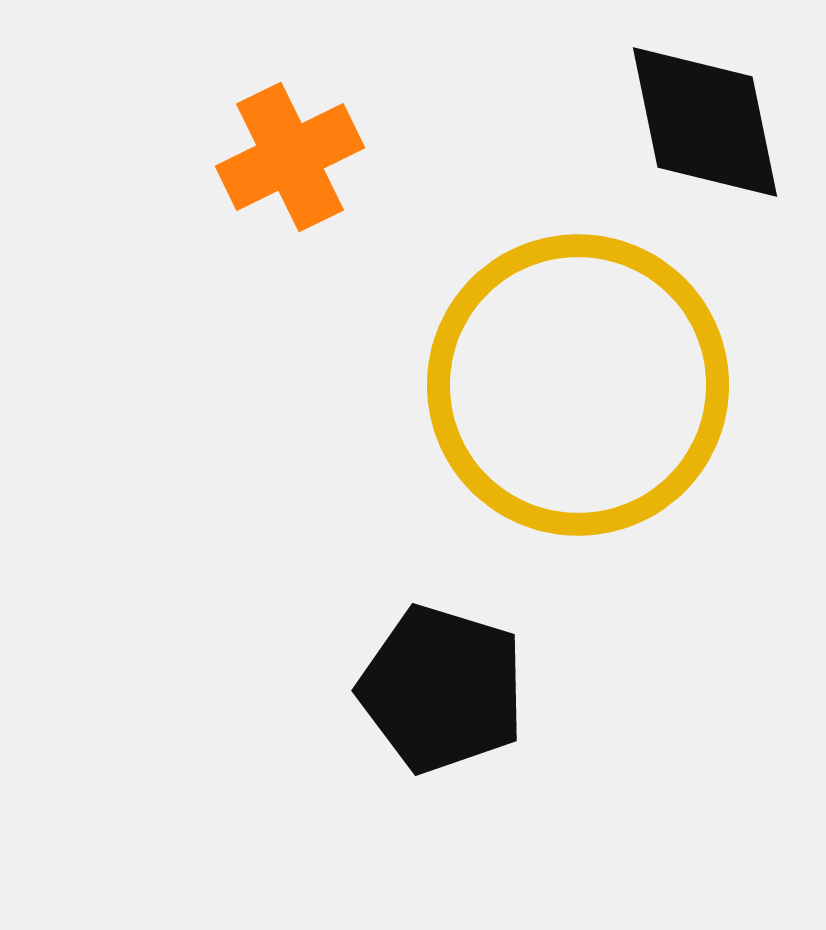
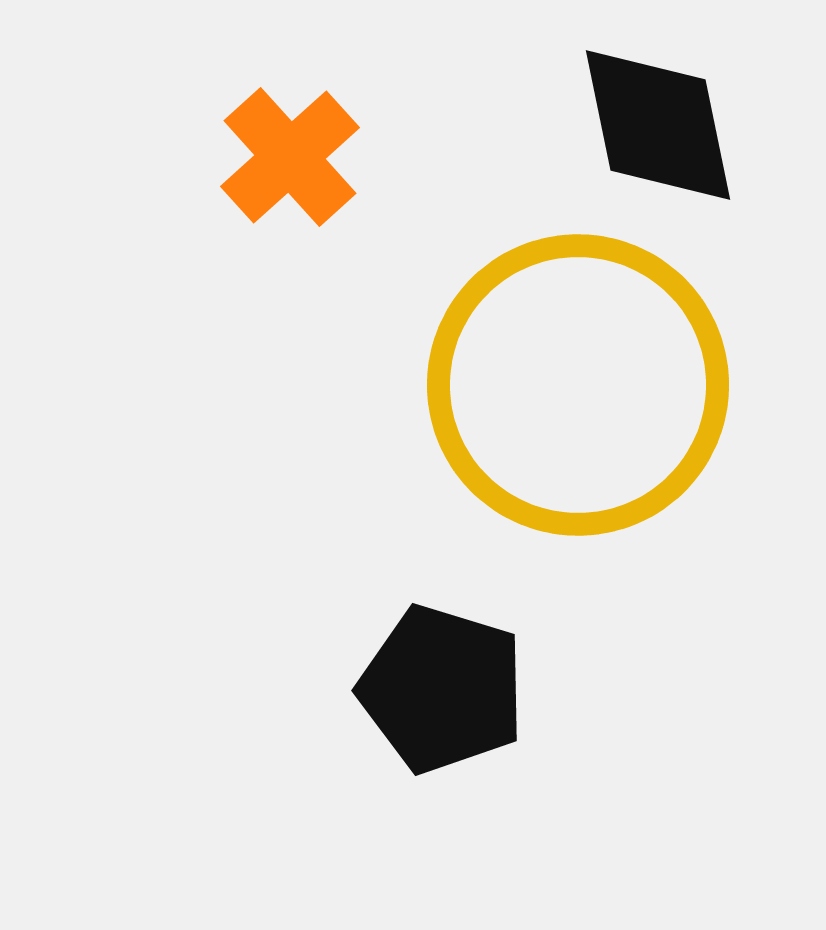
black diamond: moved 47 px left, 3 px down
orange cross: rotated 16 degrees counterclockwise
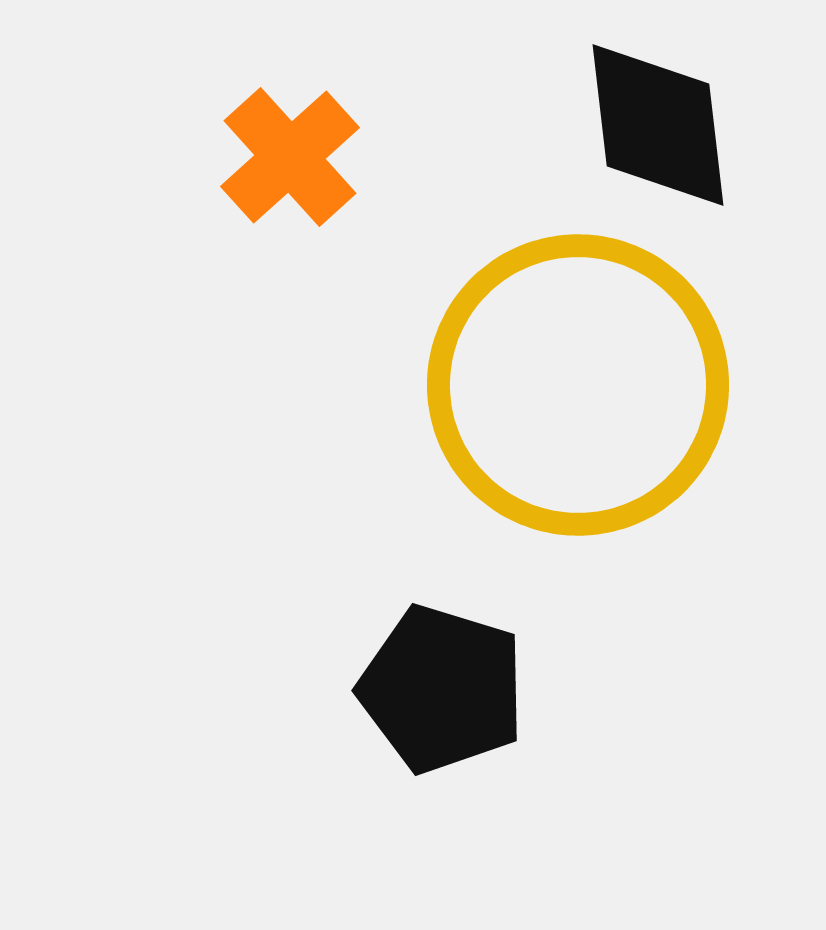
black diamond: rotated 5 degrees clockwise
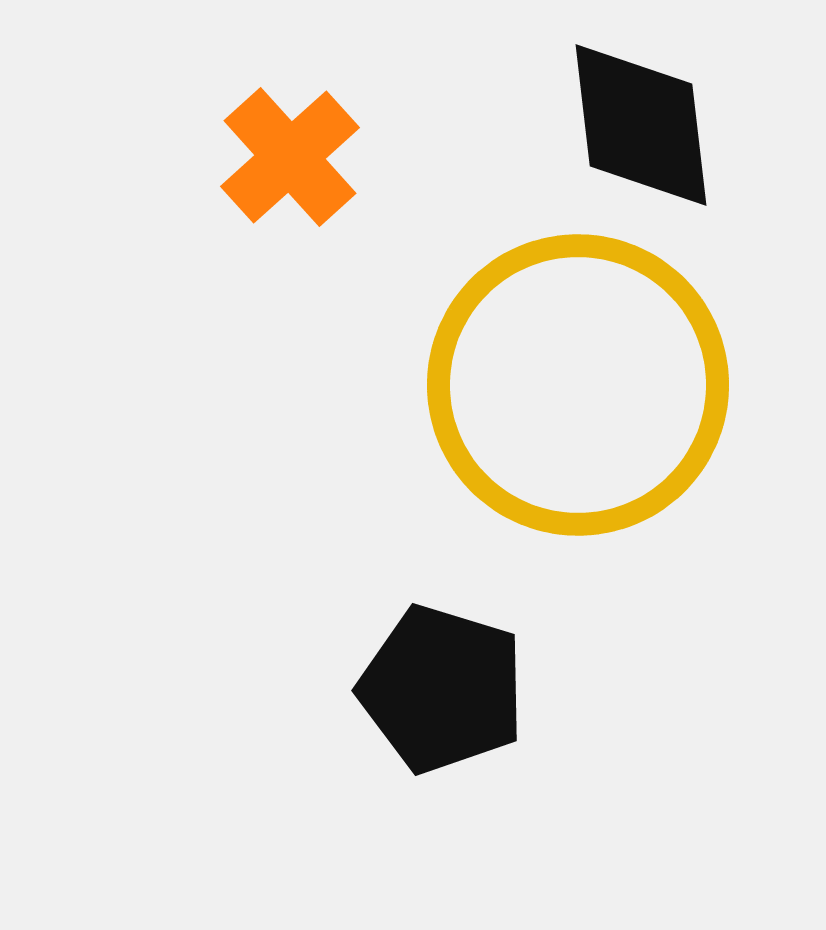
black diamond: moved 17 px left
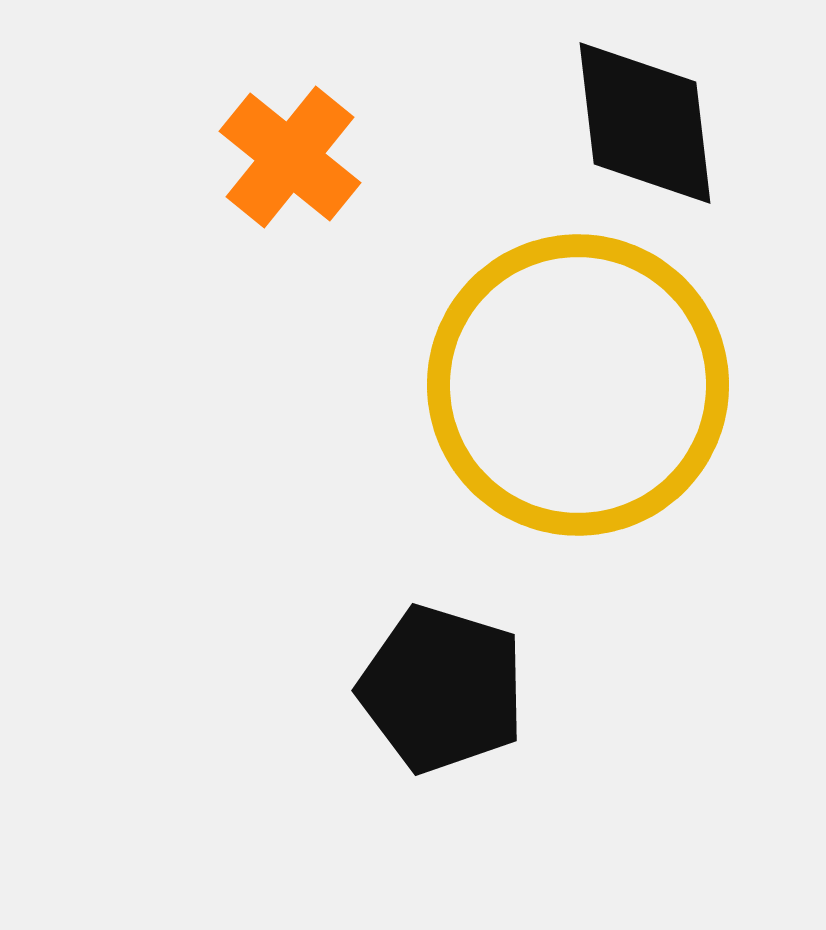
black diamond: moved 4 px right, 2 px up
orange cross: rotated 9 degrees counterclockwise
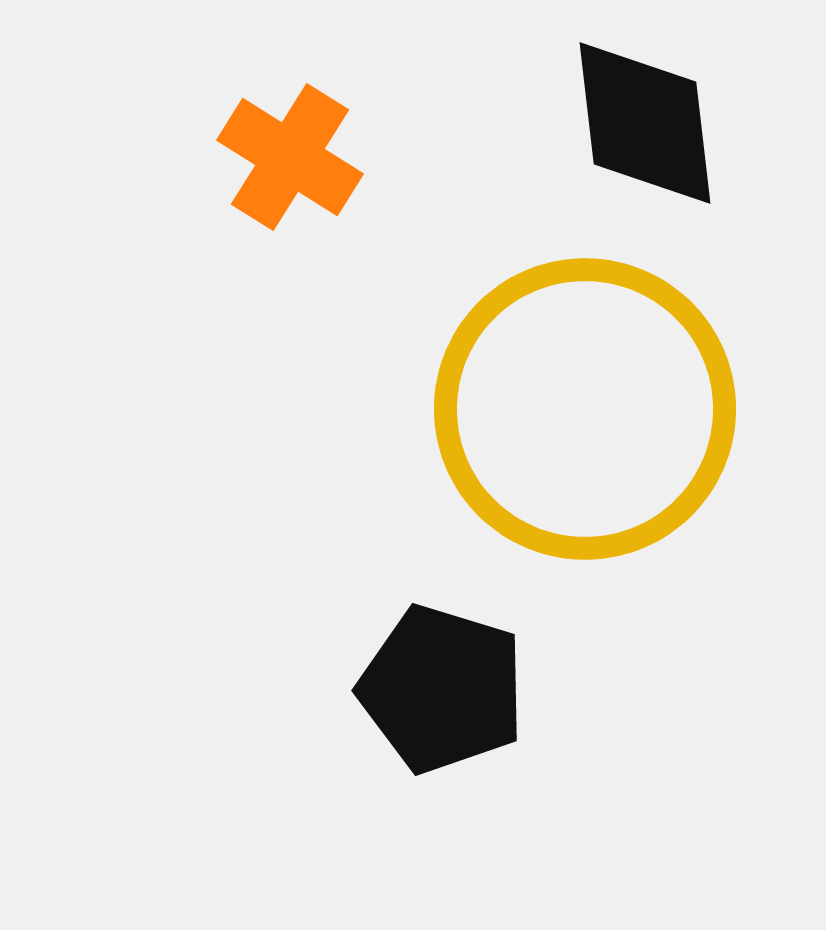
orange cross: rotated 7 degrees counterclockwise
yellow circle: moved 7 px right, 24 px down
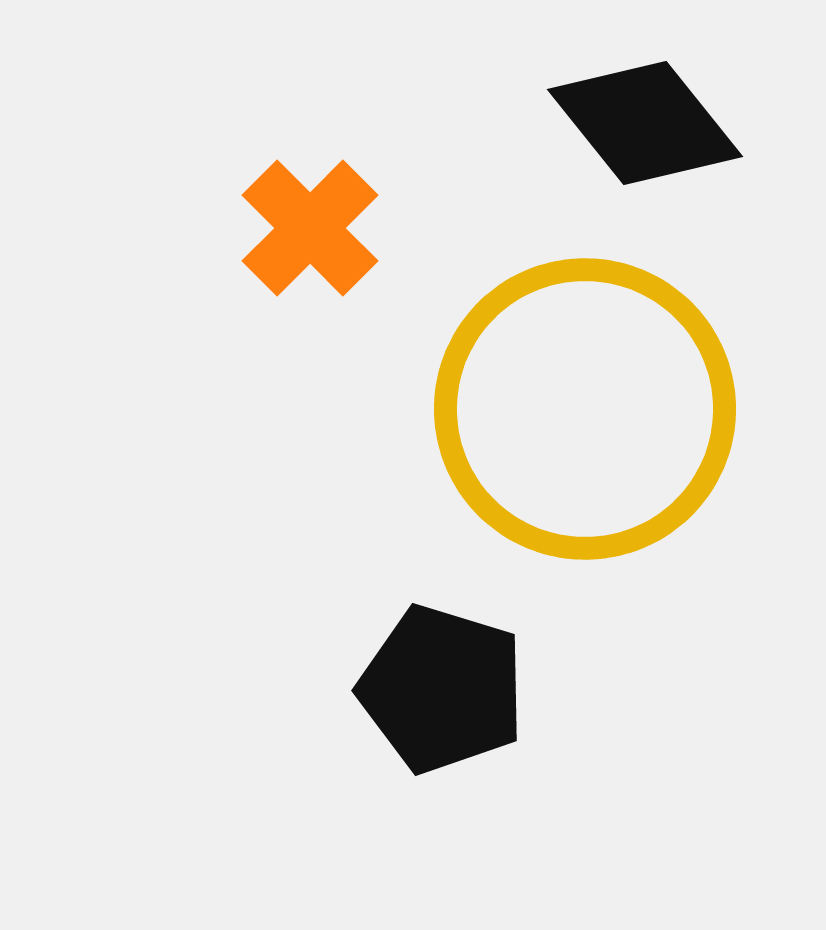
black diamond: rotated 32 degrees counterclockwise
orange cross: moved 20 px right, 71 px down; rotated 13 degrees clockwise
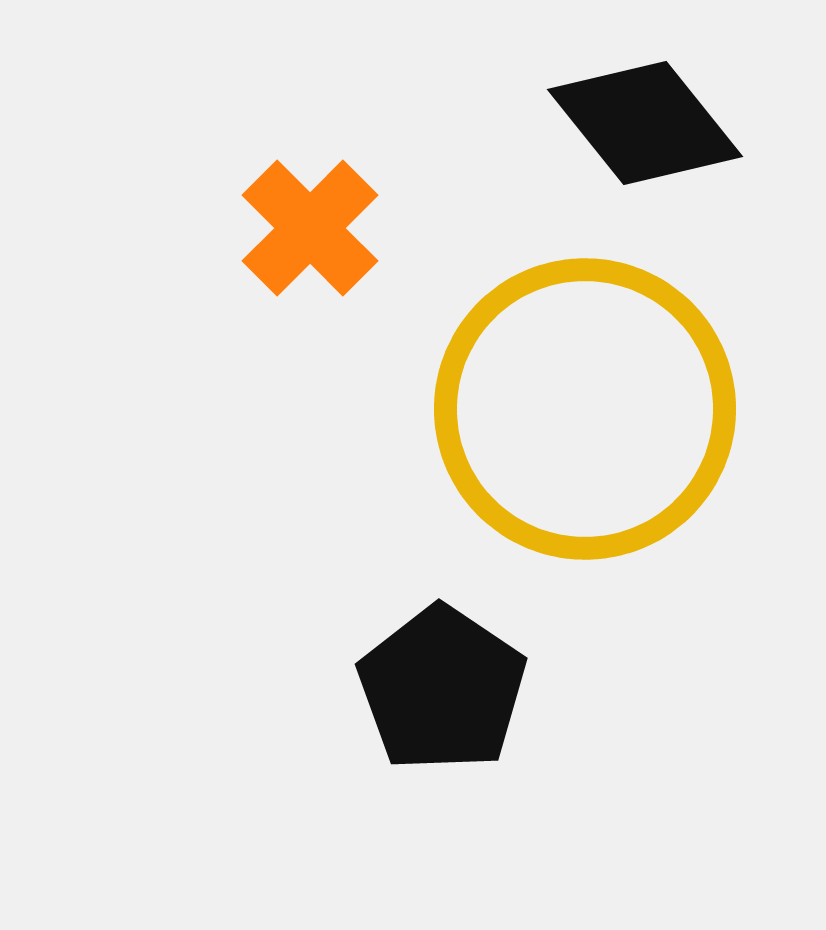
black pentagon: rotated 17 degrees clockwise
